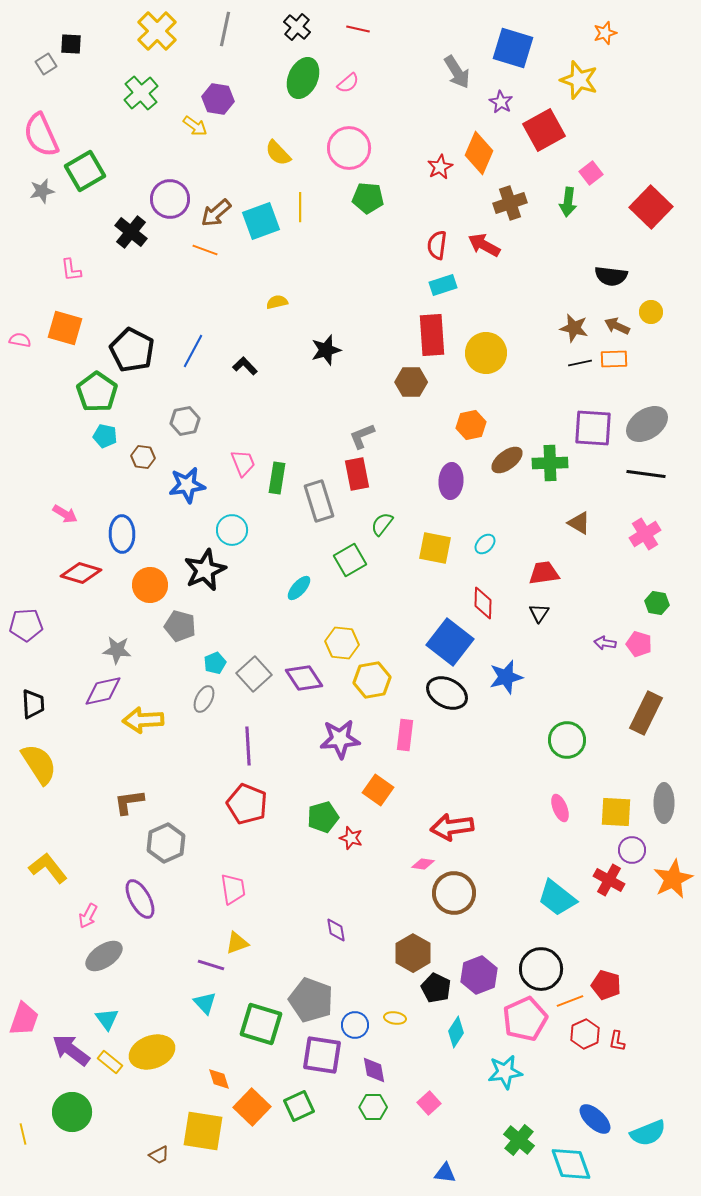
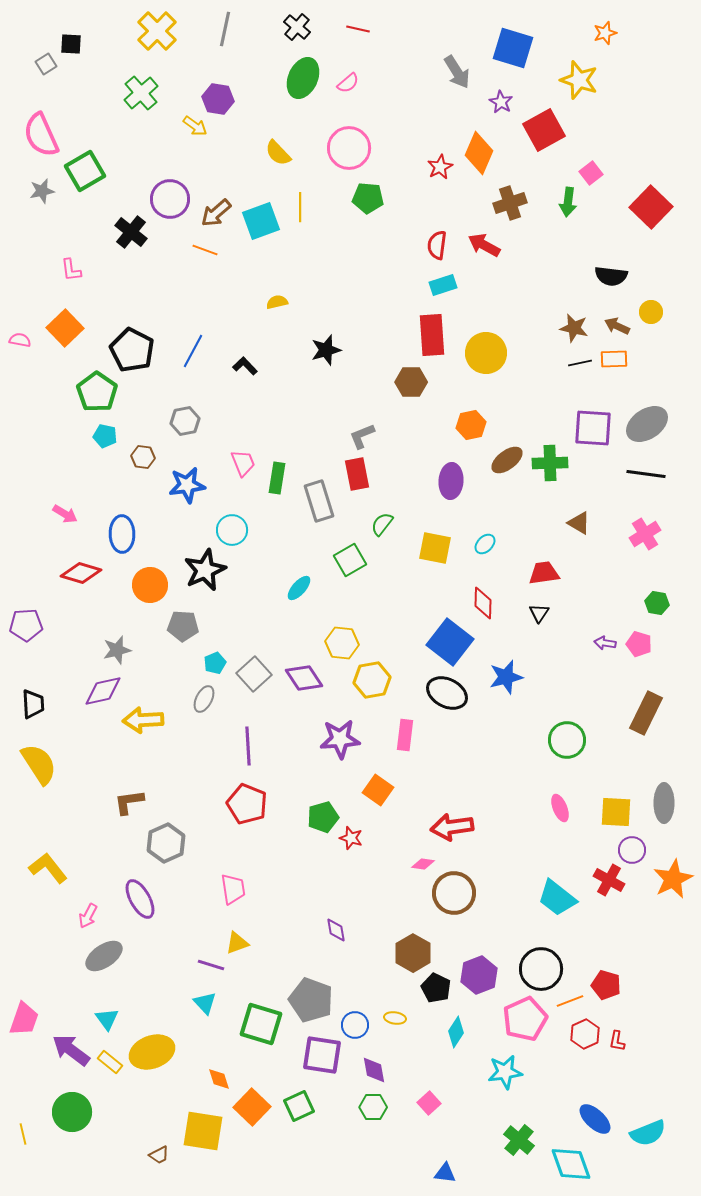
orange square at (65, 328): rotated 30 degrees clockwise
gray pentagon at (180, 626): moved 3 px right; rotated 12 degrees counterclockwise
gray star at (117, 650): rotated 20 degrees counterclockwise
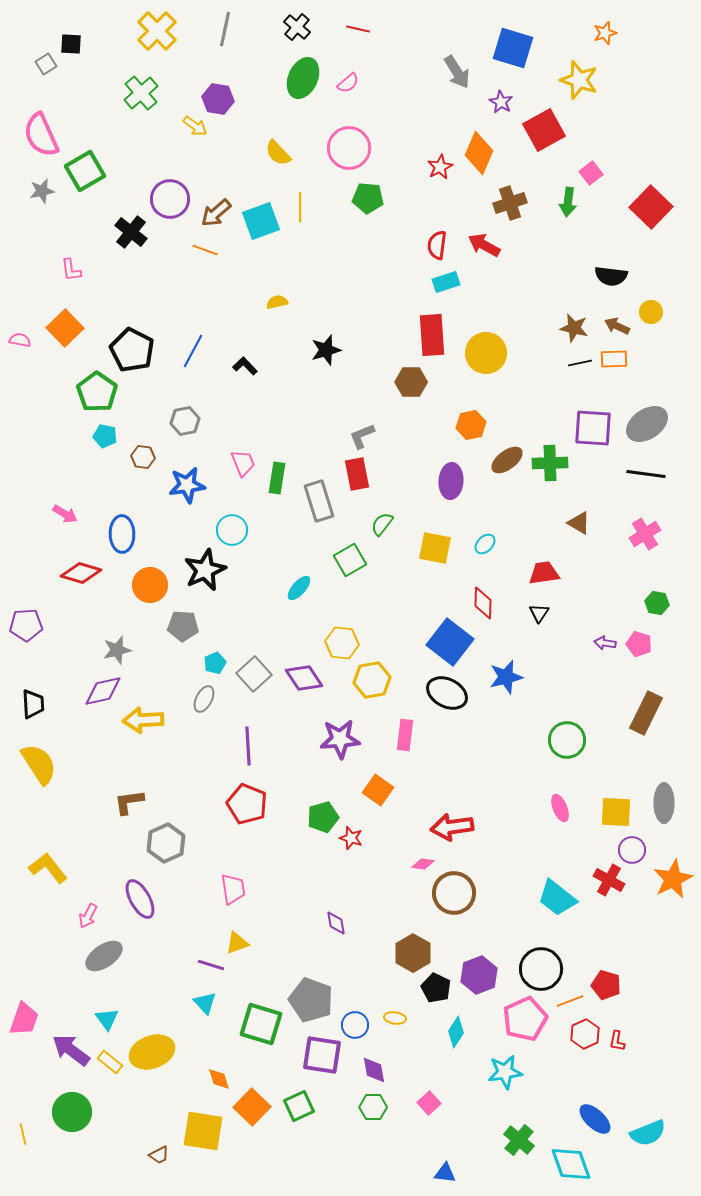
cyan rectangle at (443, 285): moved 3 px right, 3 px up
purple diamond at (336, 930): moved 7 px up
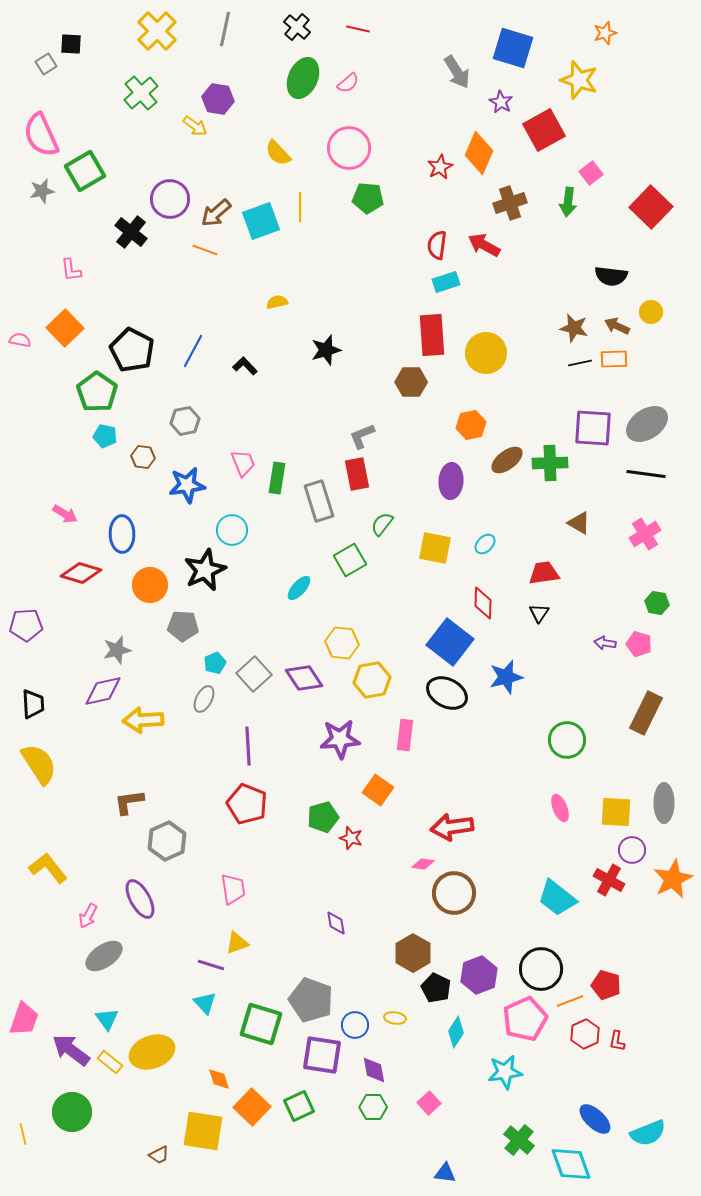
gray hexagon at (166, 843): moved 1 px right, 2 px up
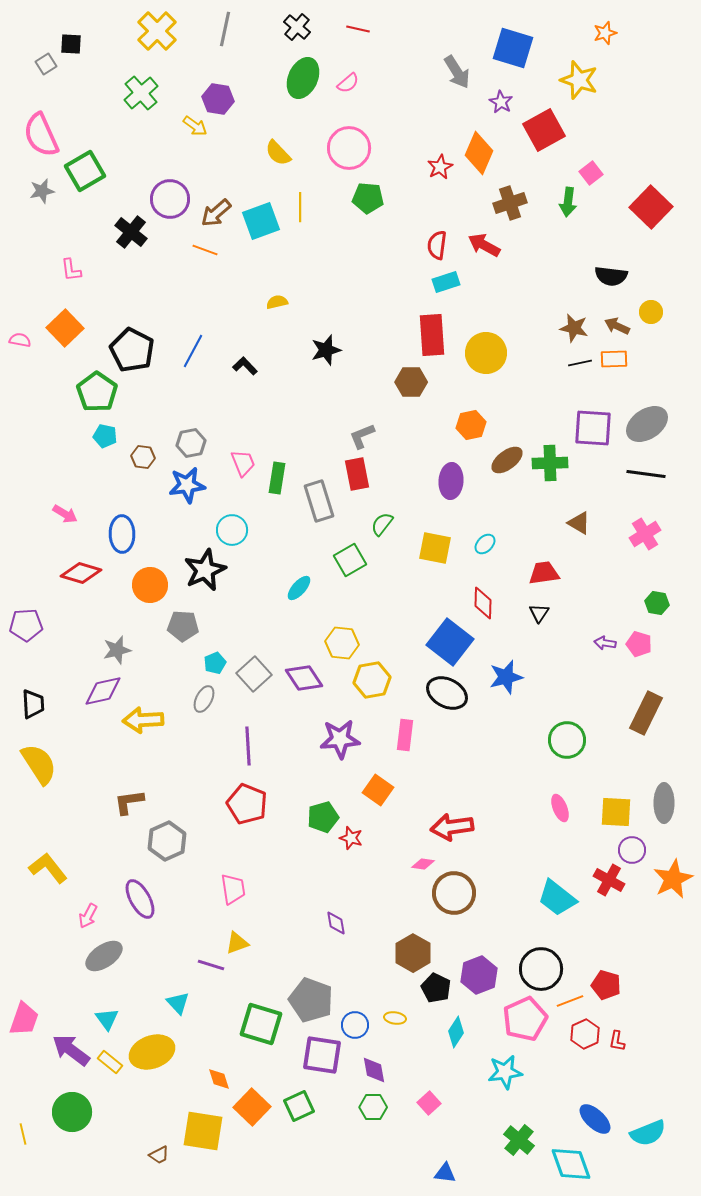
gray hexagon at (185, 421): moved 6 px right, 22 px down
cyan triangle at (205, 1003): moved 27 px left
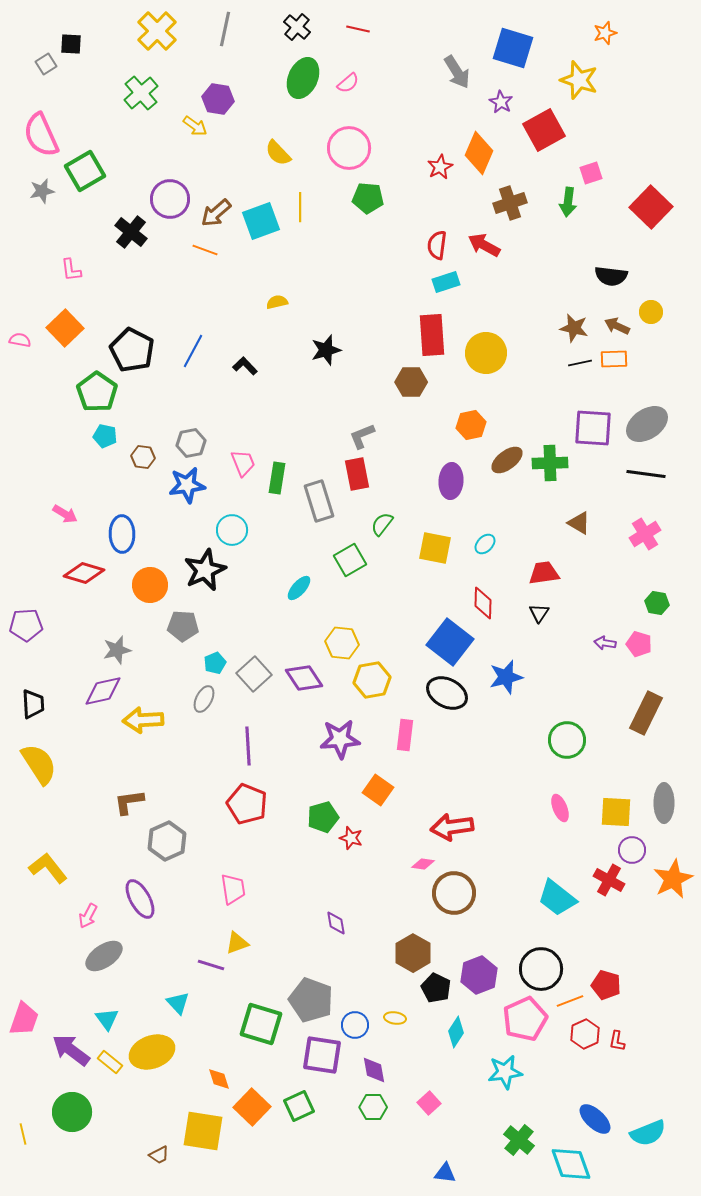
pink square at (591, 173): rotated 20 degrees clockwise
red diamond at (81, 573): moved 3 px right
